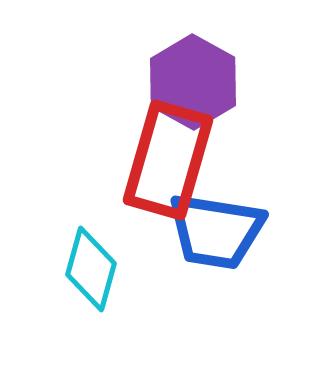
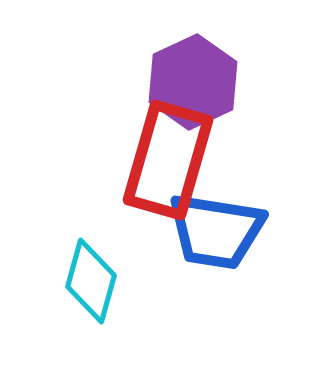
purple hexagon: rotated 6 degrees clockwise
cyan diamond: moved 12 px down
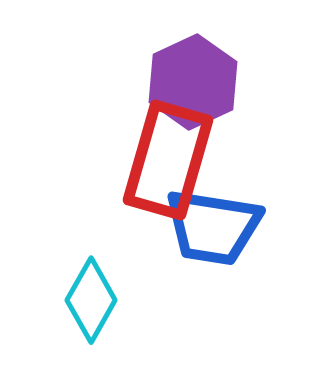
blue trapezoid: moved 3 px left, 4 px up
cyan diamond: moved 19 px down; rotated 14 degrees clockwise
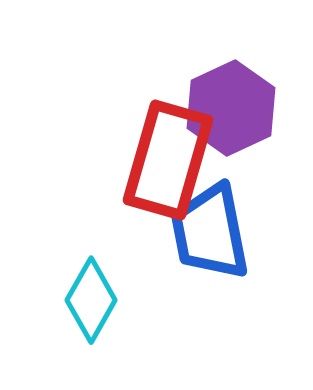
purple hexagon: moved 38 px right, 26 px down
blue trapezoid: moved 3 px left, 5 px down; rotated 70 degrees clockwise
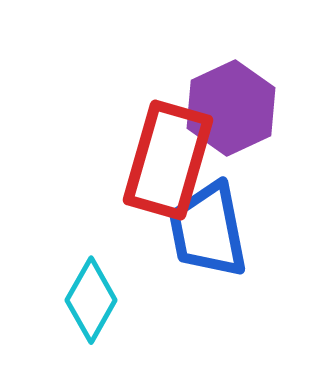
blue trapezoid: moved 2 px left, 2 px up
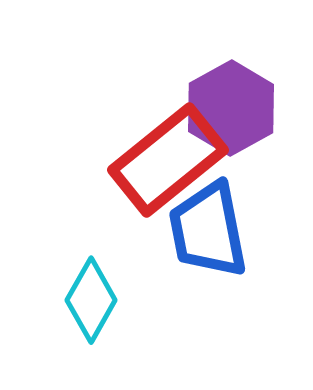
purple hexagon: rotated 4 degrees counterclockwise
red rectangle: rotated 35 degrees clockwise
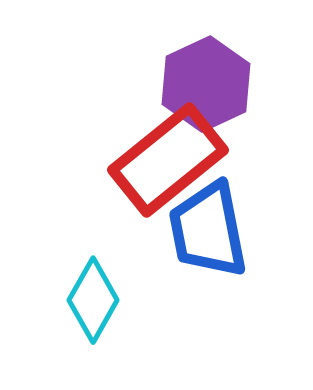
purple hexagon: moved 25 px left, 24 px up; rotated 4 degrees clockwise
cyan diamond: moved 2 px right
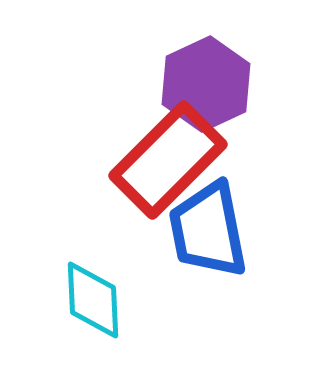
red rectangle: rotated 6 degrees counterclockwise
cyan diamond: rotated 32 degrees counterclockwise
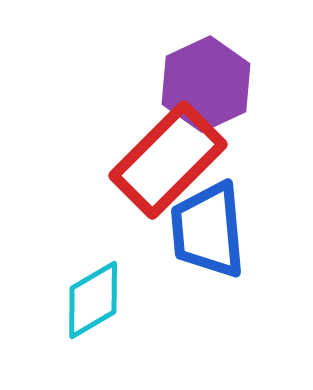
blue trapezoid: rotated 6 degrees clockwise
cyan diamond: rotated 62 degrees clockwise
